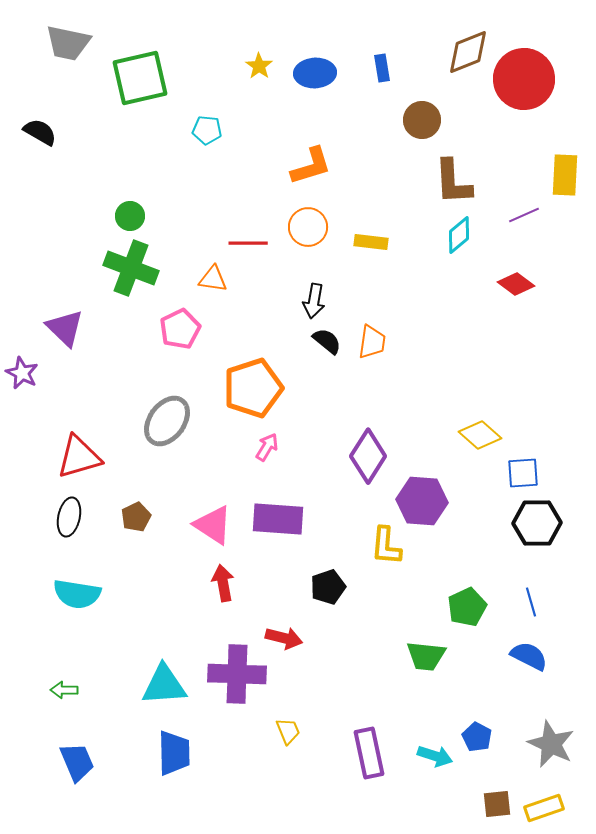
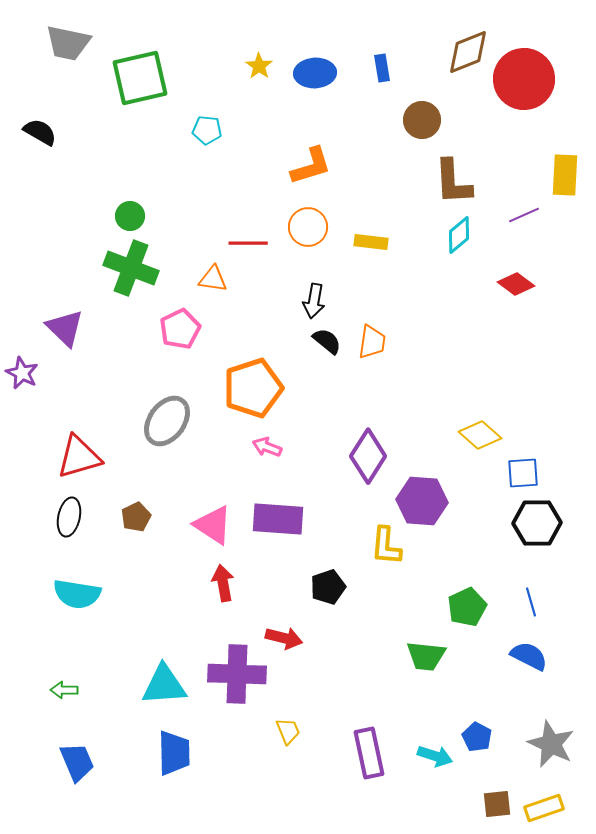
pink arrow at (267, 447): rotated 100 degrees counterclockwise
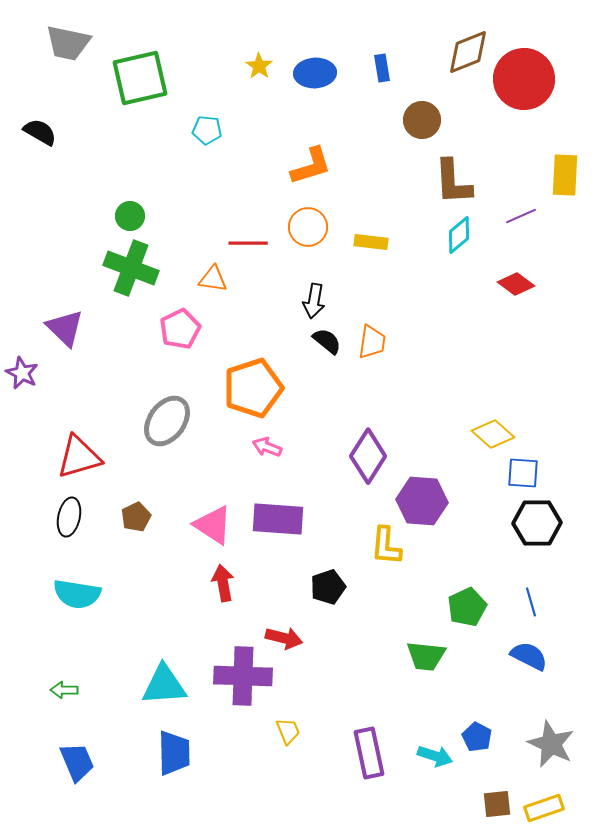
purple line at (524, 215): moved 3 px left, 1 px down
yellow diamond at (480, 435): moved 13 px right, 1 px up
blue square at (523, 473): rotated 8 degrees clockwise
purple cross at (237, 674): moved 6 px right, 2 px down
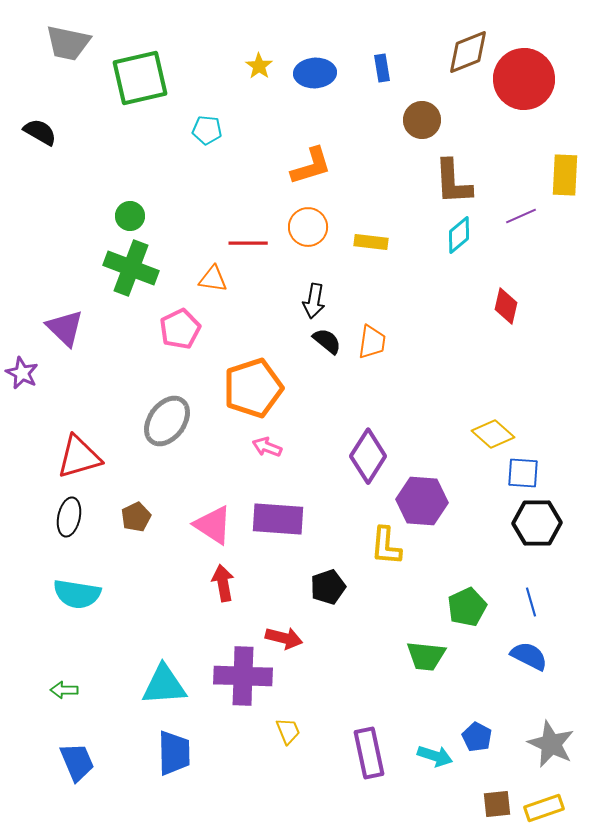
red diamond at (516, 284): moved 10 px left, 22 px down; rotated 66 degrees clockwise
